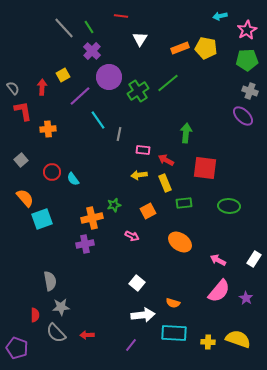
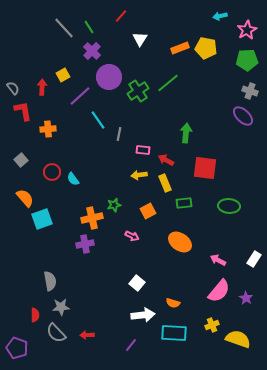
red line at (121, 16): rotated 56 degrees counterclockwise
yellow cross at (208, 342): moved 4 px right, 17 px up; rotated 24 degrees counterclockwise
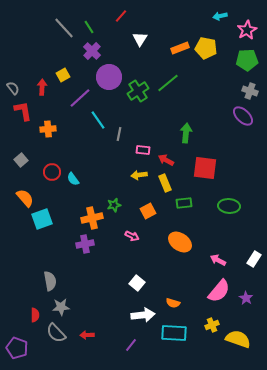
purple line at (80, 96): moved 2 px down
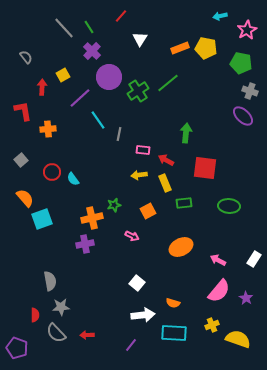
green pentagon at (247, 60): moved 6 px left, 3 px down; rotated 15 degrees clockwise
gray semicircle at (13, 88): moved 13 px right, 31 px up
orange ellipse at (180, 242): moved 1 px right, 5 px down; rotated 60 degrees counterclockwise
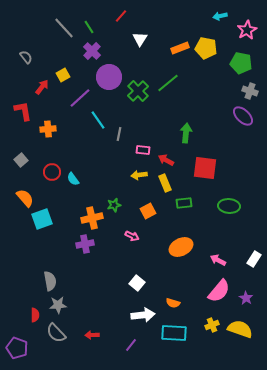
red arrow at (42, 87): rotated 35 degrees clockwise
green cross at (138, 91): rotated 10 degrees counterclockwise
gray star at (61, 307): moved 3 px left, 2 px up
red arrow at (87, 335): moved 5 px right
yellow semicircle at (238, 339): moved 2 px right, 10 px up
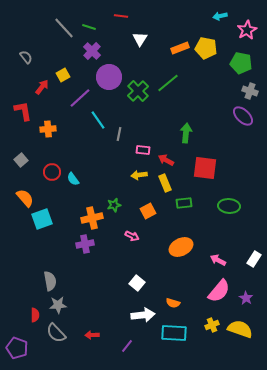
red line at (121, 16): rotated 56 degrees clockwise
green line at (89, 27): rotated 40 degrees counterclockwise
purple line at (131, 345): moved 4 px left, 1 px down
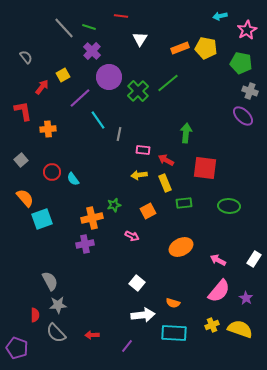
gray semicircle at (50, 281): rotated 18 degrees counterclockwise
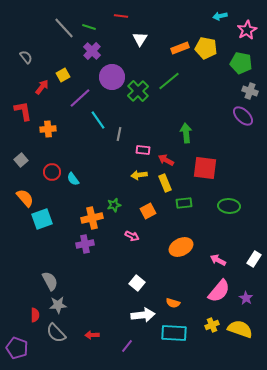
purple circle at (109, 77): moved 3 px right
green line at (168, 83): moved 1 px right, 2 px up
green arrow at (186, 133): rotated 12 degrees counterclockwise
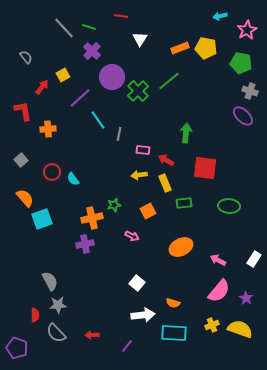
green arrow at (186, 133): rotated 12 degrees clockwise
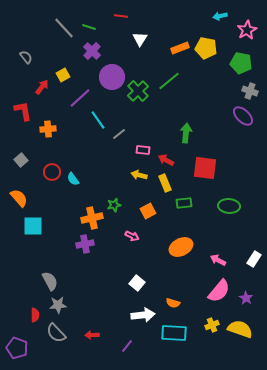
gray line at (119, 134): rotated 40 degrees clockwise
yellow arrow at (139, 175): rotated 21 degrees clockwise
orange semicircle at (25, 198): moved 6 px left
cyan square at (42, 219): moved 9 px left, 7 px down; rotated 20 degrees clockwise
